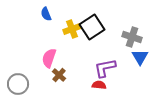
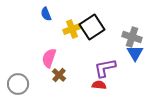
blue triangle: moved 5 px left, 4 px up
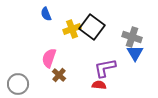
black square: rotated 20 degrees counterclockwise
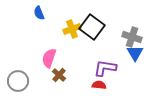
blue semicircle: moved 7 px left, 1 px up
purple L-shape: rotated 20 degrees clockwise
gray circle: moved 3 px up
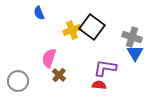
yellow cross: moved 1 px down
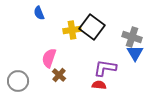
yellow cross: rotated 12 degrees clockwise
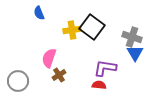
brown cross: rotated 16 degrees clockwise
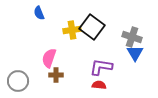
purple L-shape: moved 4 px left, 1 px up
brown cross: moved 3 px left; rotated 32 degrees clockwise
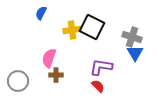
blue semicircle: moved 2 px right; rotated 48 degrees clockwise
black square: rotated 10 degrees counterclockwise
red semicircle: moved 1 px left, 1 px down; rotated 40 degrees clockwise
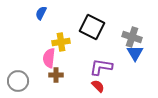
yellow cross: moved 11 px left, 12 px down
pink semicircle: rotated 12 degrees counterclockwise
